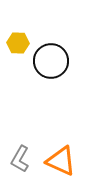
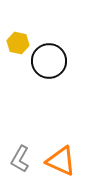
yellow hexagon: rotated 10 degrees clockwise
black circle: moved 2 px left
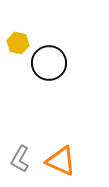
black circle: moved 2 px down
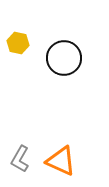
black circle: moved 15 px right, 5 px up
